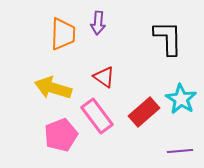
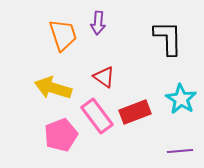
orange trapezoid: moved 1 px down; rotated 20 degrees counterclockwise
red rectangle: moved 9 px left; rotated 20 degrees clockwise
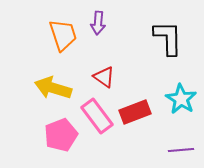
purple line: moved 1 px right, 1 px up
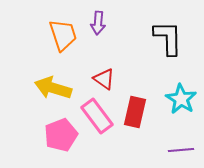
red triangle: moved 2 px down
red rectangle: rotated 56 degrees counterclockwise
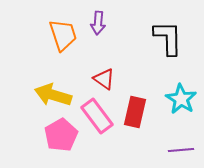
yellow arrow: moved 7 px down
pink pentagon: rotated 8 degrees counterclockwise
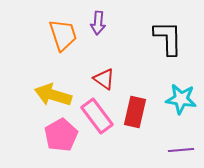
cyan star: rotated 24 degrees counterclockwise
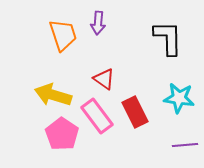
cyan star: moved 2 px left, 1 px up
red rectangle: rotated 40 degrees counterclockwise
pink pentagon: moved 1 px right, 1 px up; rotated 8 degrees counterclockwise
purple line: moved 4 px right, 5 px up
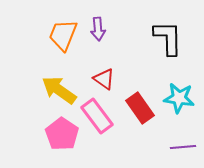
purple arrow: moved 6 px down; rotated 10 degrees counterclockwise
orange trapezoid: rotated 140 degrees counterclockwise
yellow arrow: moved 6 px right, 5 px up; rotated 18 degrees clockwise
red rectangle: moved 5 px right, 4 px up; rotated 8 degrees counterclockwise
purple line: moved 2 px left, 2 px down
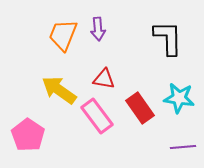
red triangle: rotated 25 degrees counterclockwise
pink pentagon: moved 34 px left, 1 px down
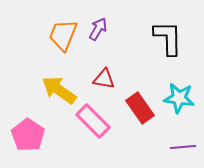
purple arrow: rotated 145 degrees counterclockwise
pink rectangle: moved 4 px left, 5 px down; rotated 8 degrees counterclockwise
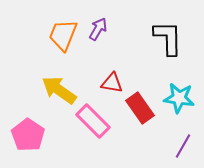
red triangle: moved 8 px right, 4 px down
purple line: moved 1 px up; rotated 55 degrees counterclockwise
